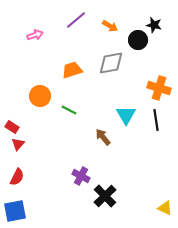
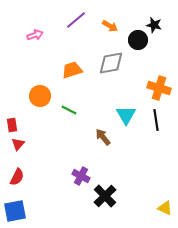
red rectangle: moved 2 px up; rotated 48 degrees clockwise
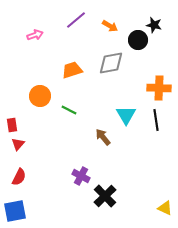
orange cross: rotated 15 degrees counterclockwise
red semicircle: moved 2 px right
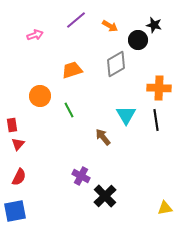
gray diamond: moved 5 px right, 1 px down; rotated 20 degrees counterclockwise
green line: rotated 35 degrees clockwise
yellow triangle: rotated 35 degrees counterclockwise
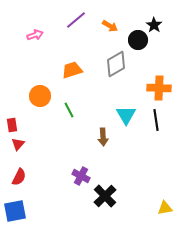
black star: rotated 21 degrees clockwise
brown arrow: rotated 144 degrees counterclockwise
